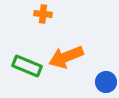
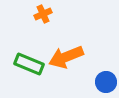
orange cross: rotated 30 degrees counterclockwise
green rectangle: moved 2 px right, 2 px up
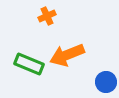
orange cross: moved 4 px right, 2 px down
orange arrow: moved 1 px right, 2 px up
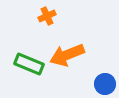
blue circle: moved 1 px left, 2 px down
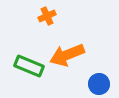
green rectangle: moved 2 px down
blue circle: moved 6 px left
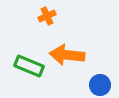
orange arrow: rotated 28 degrees clockwise
blue circle: moved 1 px right, 1 px down
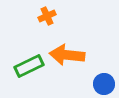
green rectangle: rotated 48 degrees counterclockwise
blue circle: moved 4 px right, 1 px up
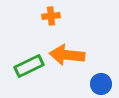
orange cross: moved 4 px right; rotated 18 degrees clockwise
blue circle: moved 3 px left
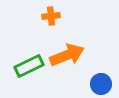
orange arrow: rotated 152 degrees clockwise
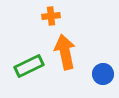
orange arrow: moved 2 px left, 3 px up; rotated 80 degrees counterclockwise
blue circle: moved 2 px right, 10 px up
